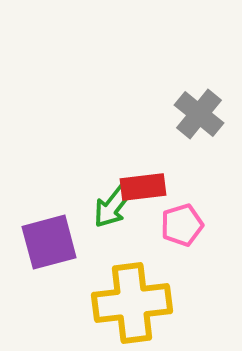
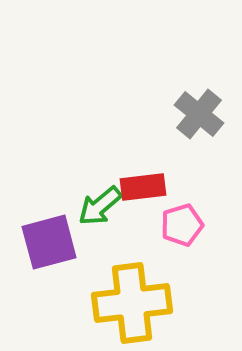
green arrow: moved 13 px left; rotated 12 degrees clockwise
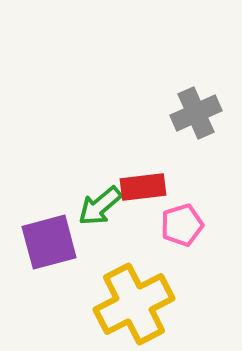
gray cross: moved 3 px left, 1 px up; rotated 27 degrees clockwise
yellow cross: moved 2 px right, 1 px down; rotated 20 degrees counterclockwise
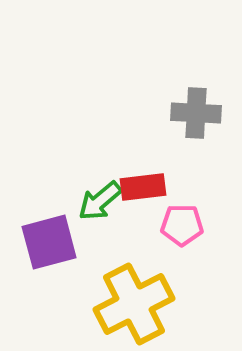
gray cross: rotated 27 degrees clockwise
green arrow: moved 5 px up
pink pentagon: rotated 18 degrees clockwise
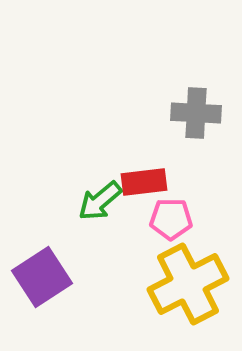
red rectangle: moved 1 px right, 5 px up
pink pentagon: moved 11 px left, 6 px up
purple square: moved 7 px left, 35 px down; rotated 18 degrees counterclockwise
yellow cross: moved 54 px right, 20 px up
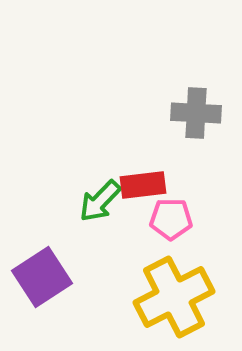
red rectangle: moved 1 px left, 3 px down
green arrow: rotated 6 degrees counterclockwise
yellow cross: moved 14 px left, 13 px down
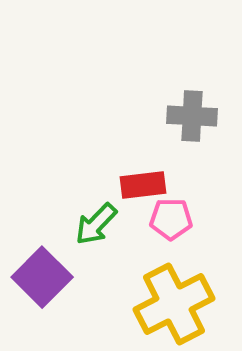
gray cross: moved 4 px left, 3 px down
green arrow: moved 4 px left, 23 px down
purple square: rotated 12 degrees counterclockwise
yellow cross: moved 7 px down
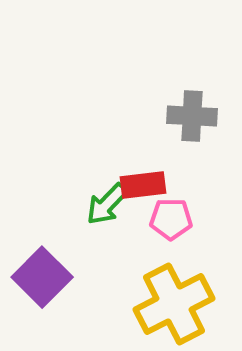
green arrow: moved 11 px right, 20 px up
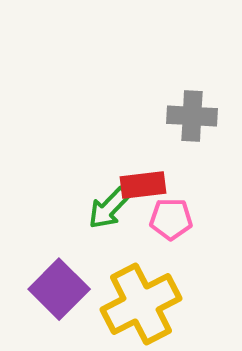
green arrow: moved 2 px right, 4 px down
purple square: moved 17 px right, 12 px down
yellow cross: moved 33 px left
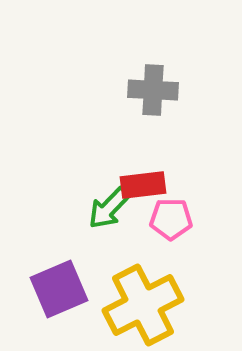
gray cross: moved 39 px left, 26 px up
purple square: rotated 22 degrees clockwise
yellow cross: moved 2 px right, 1 px down
